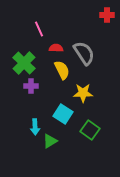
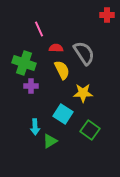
green cross: rotated 25 degrees counterclockwise
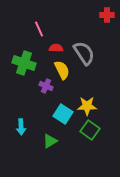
purple cross: moved 15 px right; rotated 24 degrees clockwise
yellow star: moved 4 px right, 13 px down
cyan arrow: moved 14 px left
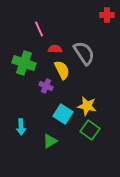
red semicircle: moved 1 px left, 1 px down
yellow star: rotated 12 degrees clockwise
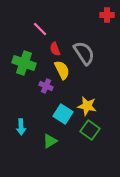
pink line: moved 1 px right; rotated 21 degrees counterclockwise
red semicircle: rotated 112 degrees counterclockwise
